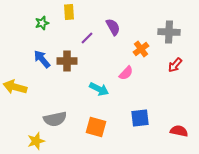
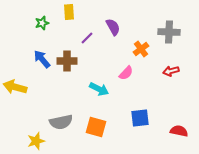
red arrow: moved 4 px left, 6 px down; rotated 35 degrees clockwise
gray semicircle: moved 6 px right, 3 px down
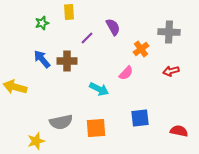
orange square: moved 1 px down; rotated 20 degrees counterclockwise
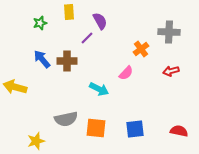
green star: moved 2 px left
purple semicircle: moved 13 px left, 6 px up
blue square: moved 5 px left, 11 px down
gray semicircle: moved 5 px right, 3 px up
orange square: rotated 10 degrees clockwise
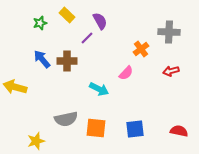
yellow rectangle: moved 2 px left, 3 px down; rotated 42 degrees counterclockwise
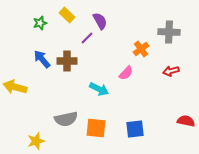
red semicircle: moved 7 px right, 10 px up
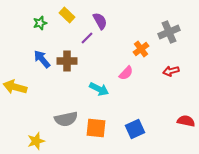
gray cross: rotated 25 degrees counterclockwise
blue square: rotated 18 degrees counterclockwise
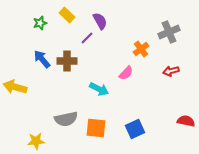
yellow star: rotated 12 degrees clockwise
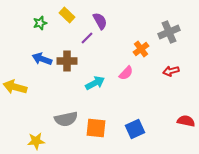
blue arrow: rotated 30 degrees counterclockwise
cyan arrow: moved 4 px left, 6 px up; rotated 54 degrees counterclockwise
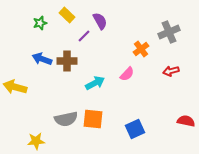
purple line: moved 3 px left, 2 px up
pink semicircle: moved 1 px right, 1 px down
orange square: moved 3 px left, 9 px up
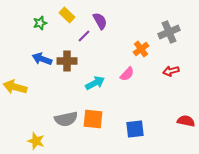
blue square: rotated 18 degrees clockwise
yellow star: rotated 24 degrees clockwise
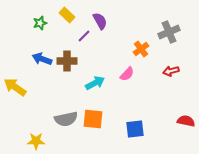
yellow arrow: rotated 20 degrees clockwise
yellow star: rotated 18 degrees counterclockwise
